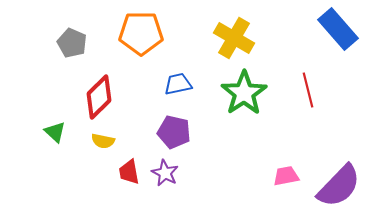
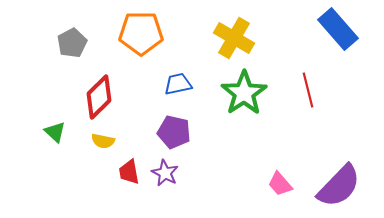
gray pentagon: rotated 20 degrees clockwise
pink trapezoid: moved 6 px left, 8 px down; rotated 120 degrees counterclockwise
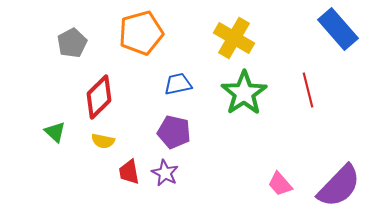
orange pentagon: rotated 15 degrees counterclockwise
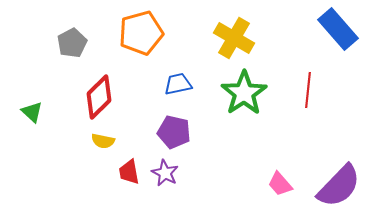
red line: rotated 20 degrees clockwise
green triangle: moved 23 px left, 20 px up
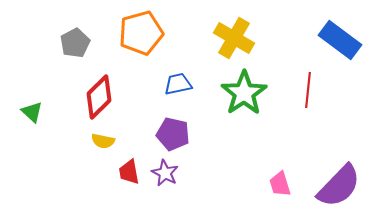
blue rectangle: moved 2 px right, 11 px down; rotated 12 degrees counterclockwise
gray pentagon: moved 3 px right
purple pentagon: moved 1 px left, 2 px down
pink trapezoid: rotated 24 degrees clockwise
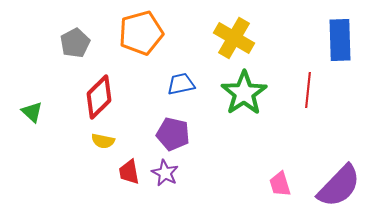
blue rectangle: rotated 51 degrees clockwise
blue trapezoid: moved 3 px right
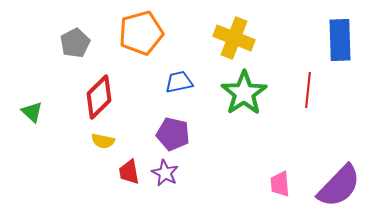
yellow cross: rotated 9 degrees counterclockwise
blue trapezoid: moved 2 px left, 2 px up
pink trapezoid: rotated 12 degrees clockwise
